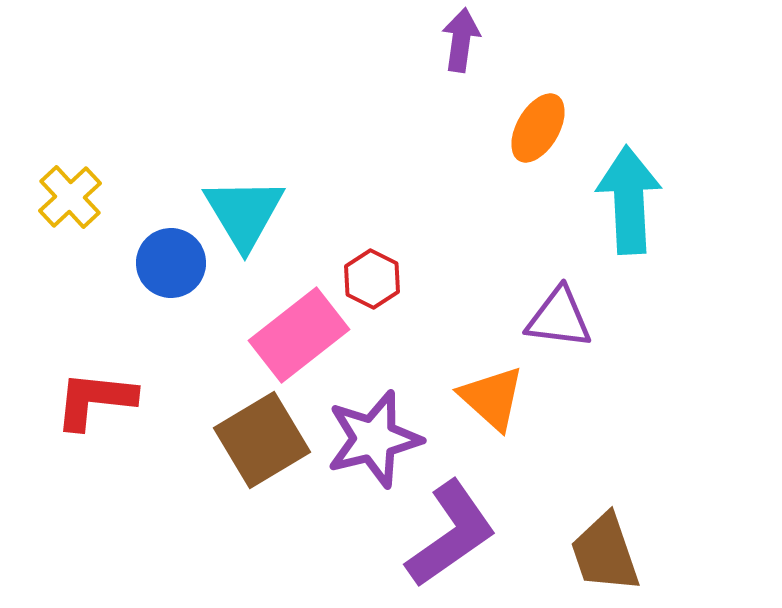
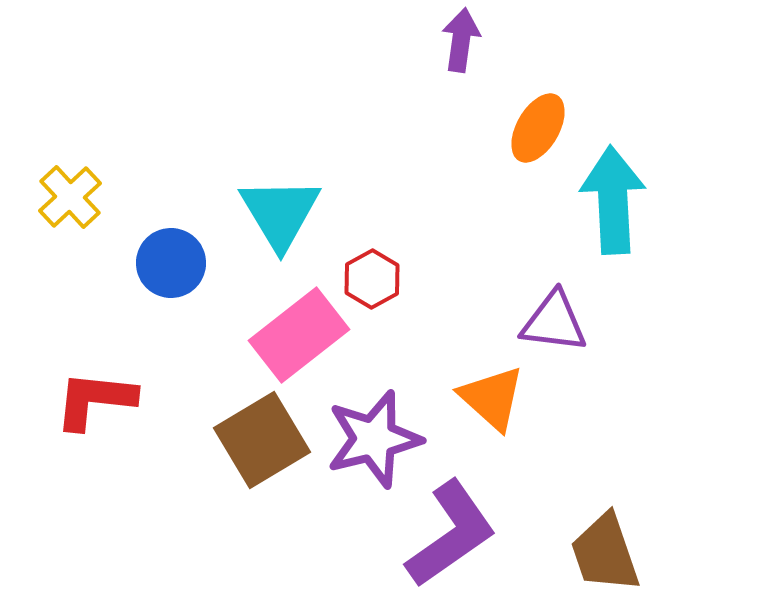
cyan arrow: moved 16 px left
cyan triangle: moved 36 px right
red hexagon: rotated 4 degrees clockwise
purple triangle: moved 5 px left, 4 px down
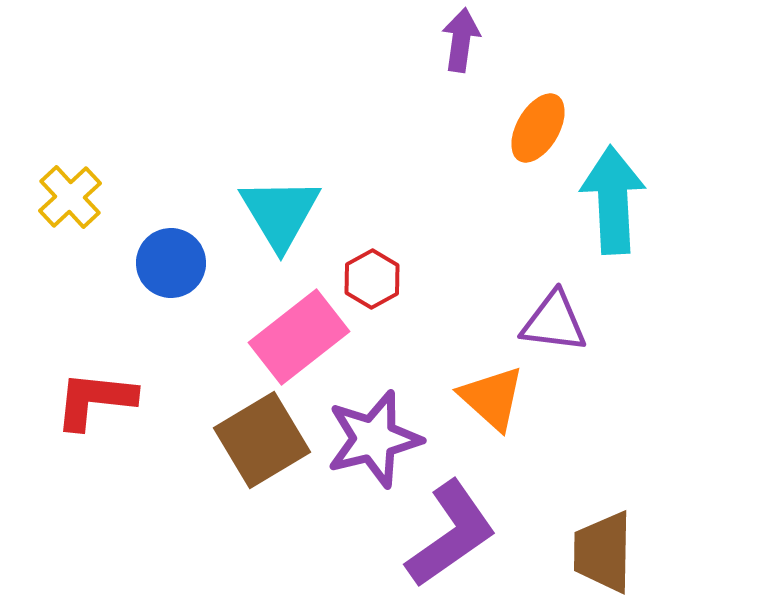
pink rectangle: moved 2 px down
brown trapezoid: moved 2 px left, 1 px up; rotated 20 degrees clockwise
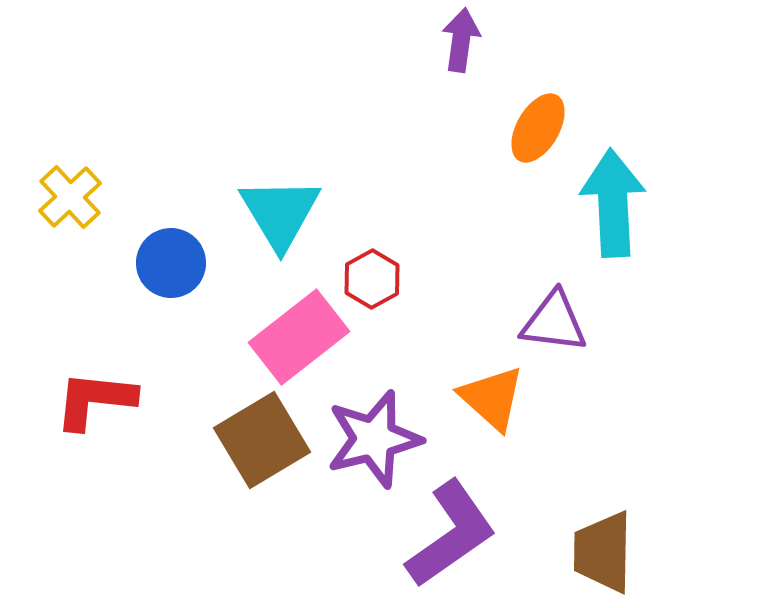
cyan arrow: moved 3 px down
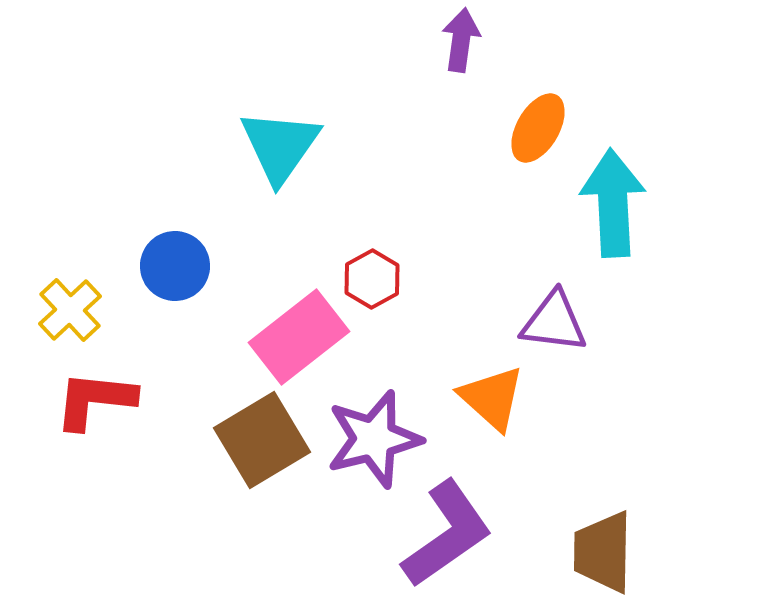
yellow cross: moved 113 px down
cyan triangle: moved 67 px up; rotated 6 degrees clockwise
blue circle: moved 4 px right, 3 px down
purple L-shape: moved 4 px left
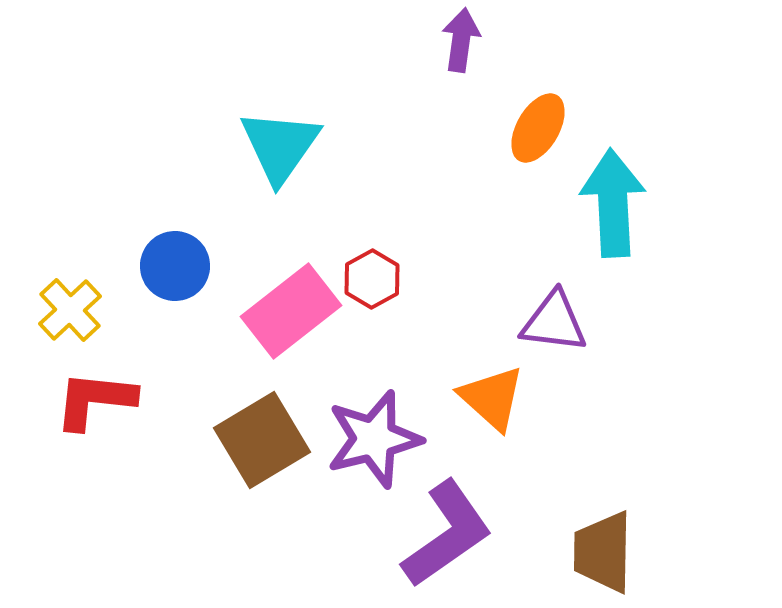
pink rectangle: moved 8 px left, 26 px up
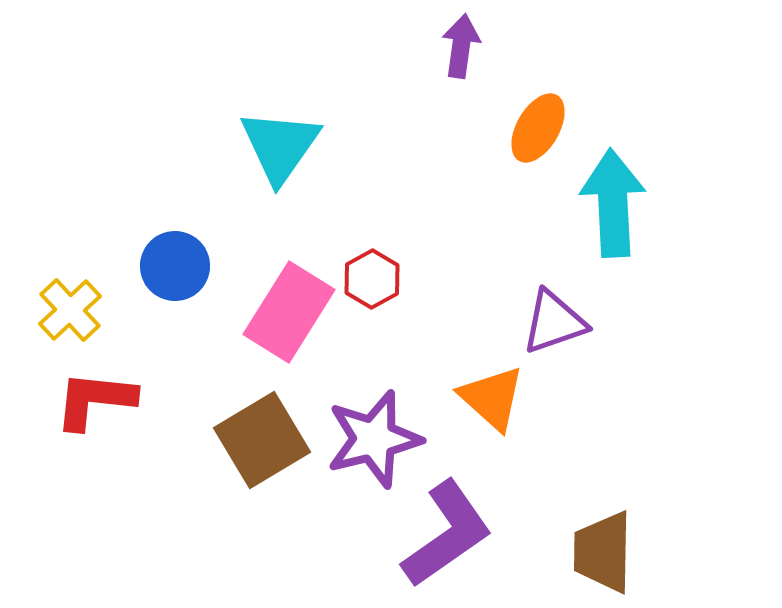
purple arrow: moved 6 px down
pink rectangle: moved 2 px left, 1 px down; rotated 20 degrees counterclockwise
purple triangle: rotated 26 degrees counterclockwise
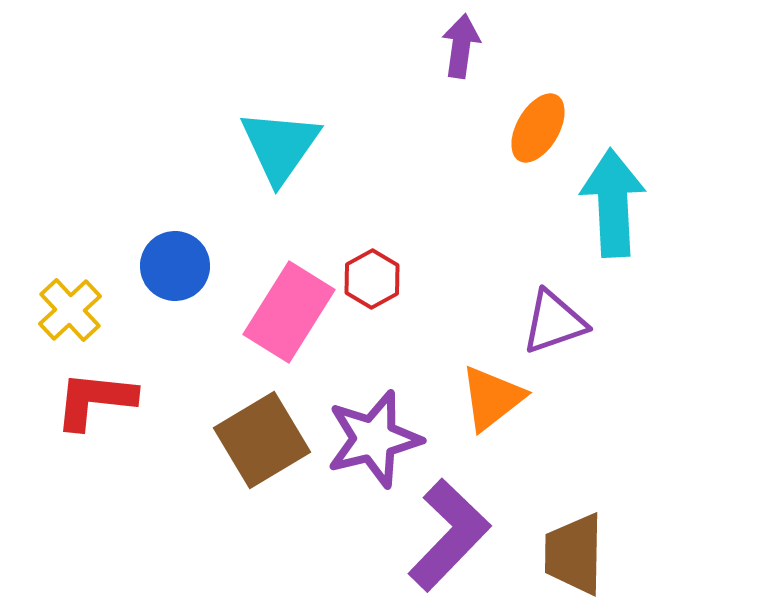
orange triangle: rotated 40 degrees clockwise
purple L-shape: moved 2 px right, 1 px down; rotated 11 degrees counterclockwise
brown trapezoid: moved 29 px left, 2 px down
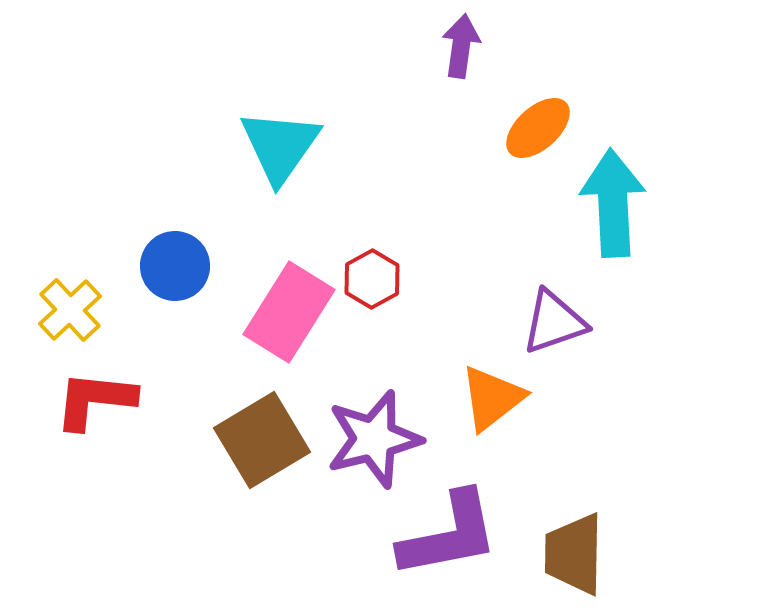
orange ellipse: rotated 18 degrees clockwise
purple L-shape: rotated 35 degrees clockwise
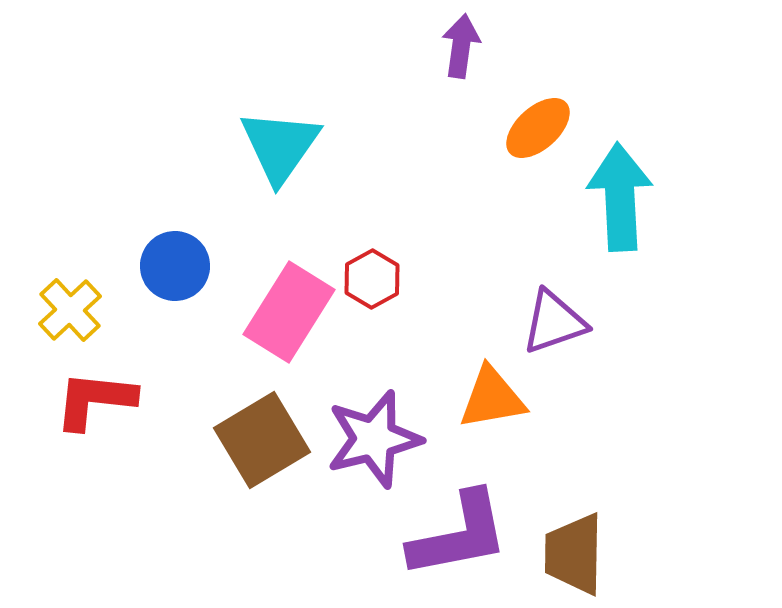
cyan arrow: moved 7 px right, 6 px up
orange triangle: rotated 28 degrees clockwise
purple L-shape: moved 10 px right
